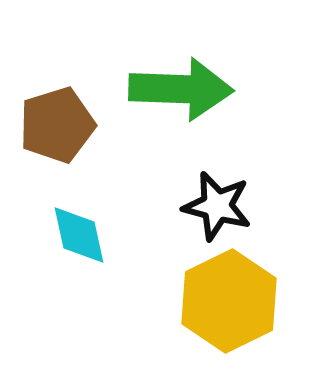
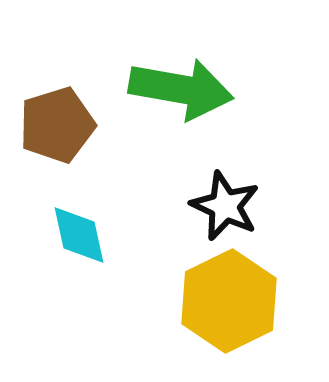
green arrow: rotated 8 degrees clockwise
black star: moved 8 px right; rotated 10 degrees clockwise
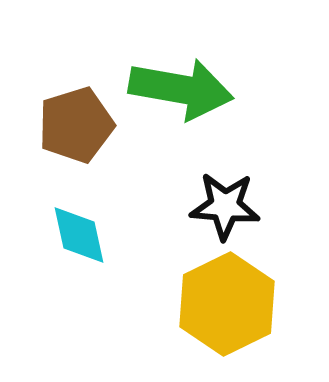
brown pentagon: moved 19 px right
black star: rotated 20 degrees counterclockwise
yellow hexagon: moved 2 px left, 3 px down
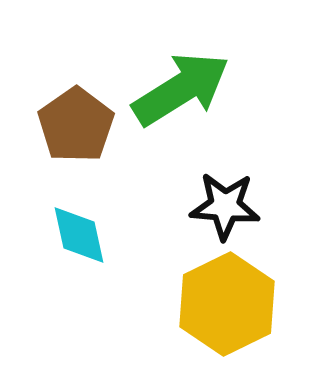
green arrow: rotated 42 degrees counterclockwise
brown pentagon: rotated 18 degrees counterclockwise
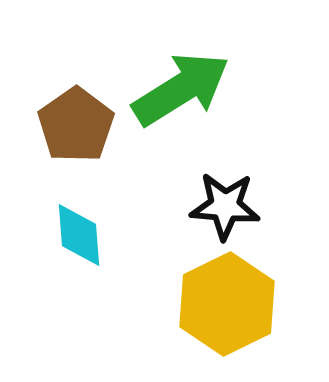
cyan diamond: rotated 8 degrees clockwise
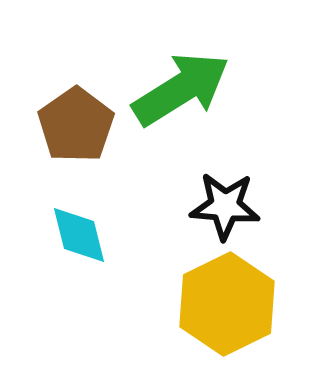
cyan diamond: rotated 10 degrees counterclockwise
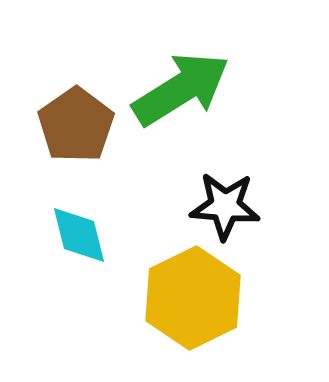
yellow hexagon: moved 34 px left, 6 px up
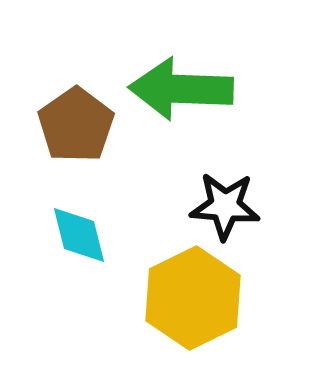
green arrow: rotated 146 degrees counterclockwise
